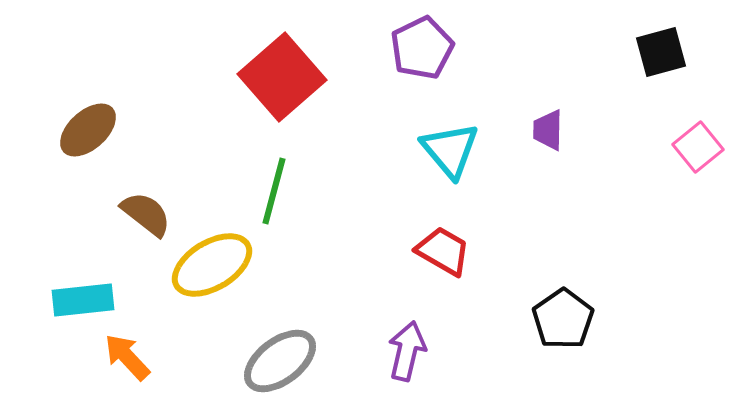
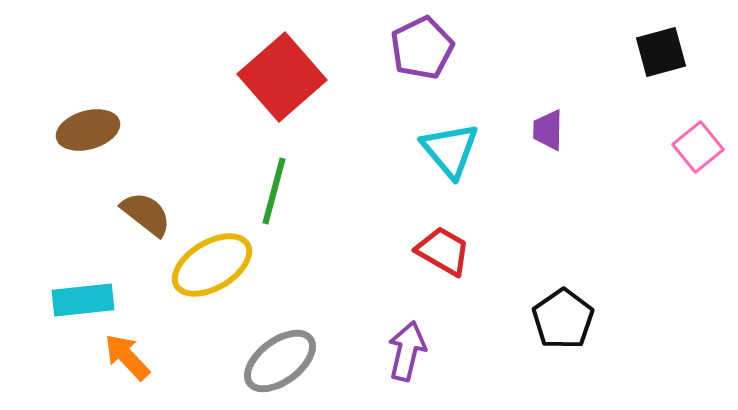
brown ellipse: rotated 26 degrees clockwise
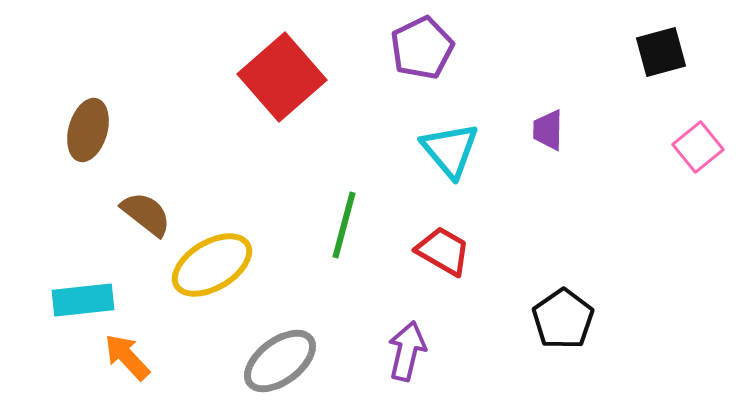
brown ellipse: rotated 58 degrees counterclockwise
green line: moved 70 px right, 34 px down
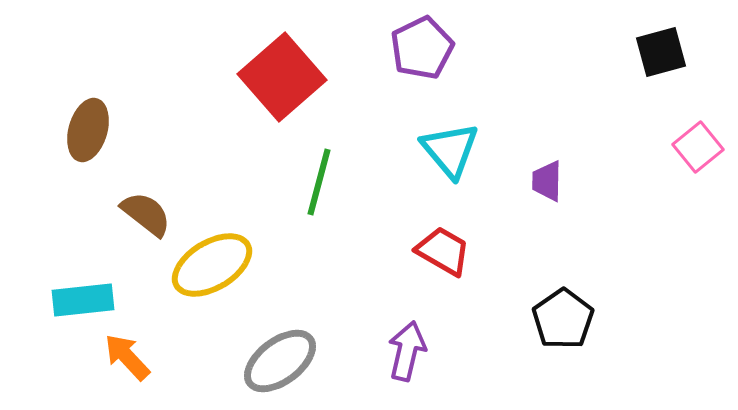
purple trapezoid: moved 1 px left, 51 px down
green line: moved 25 px left, 43 px up
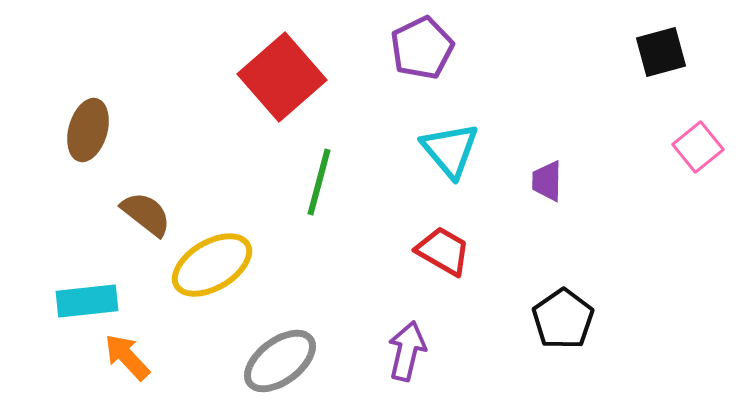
cyan rectangle: moved 4 px right, 1 px down
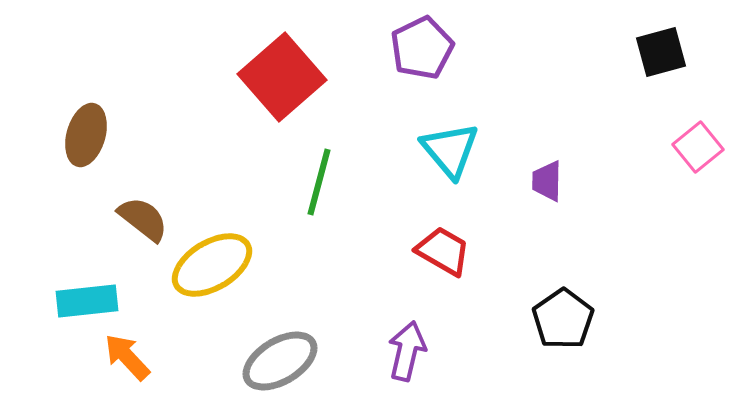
brown ellipse: moved 2 px left, 5 px down
brown semicircle: moved 3 px left, 5 px down
gray ellipse: rotated 6 degrees clockwise
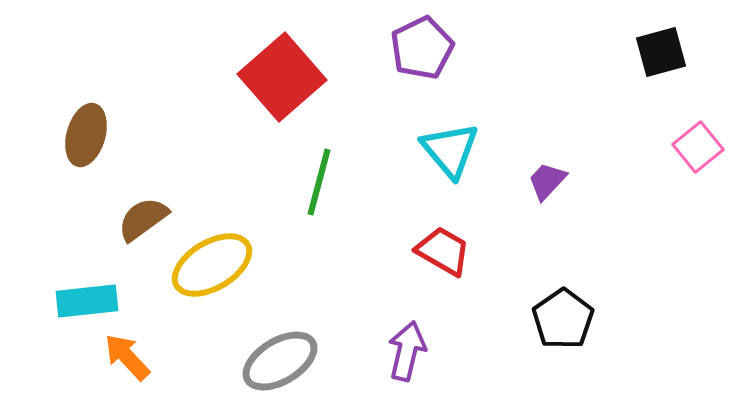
purple trapezoid: rotated 42 degrees clockwise
brown semicircle: rotated 74 degrees counterclockwise
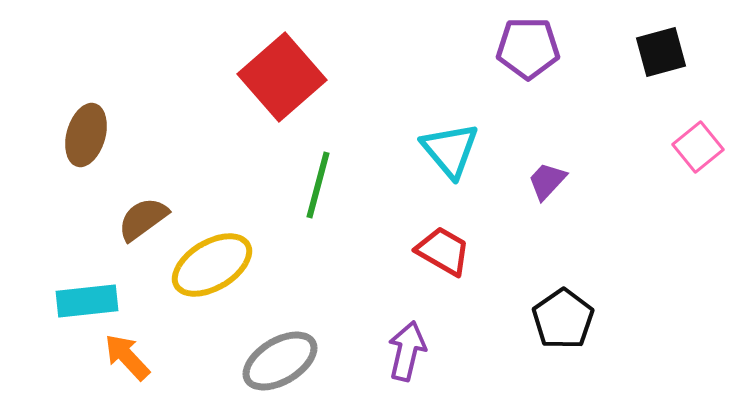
purple pentagon: moved 106 px right; rotated 26 degrees clockwise
green line: moved 1 px left, 3 px down
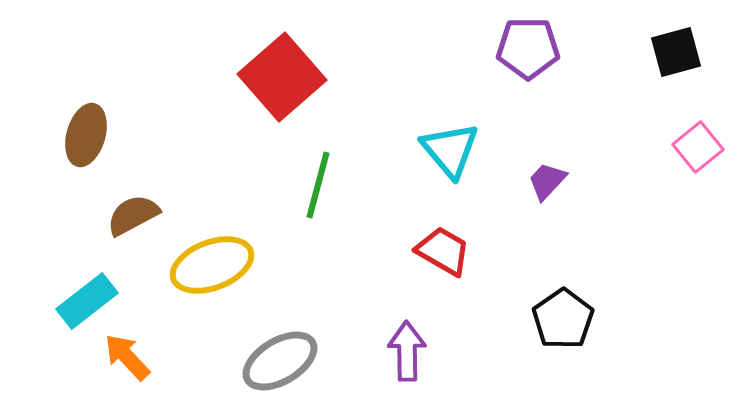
black square: moved 15 px right
brown semicircle: moved 10 px left, 4 px up; rotated 8 degrees clockwise
yellow ellipse: rotated 10 degrees clockwise
cyan rectangle: rotated 32 degrees counterclockwise
purple arrow: rotated 14 degrees counterclockwise
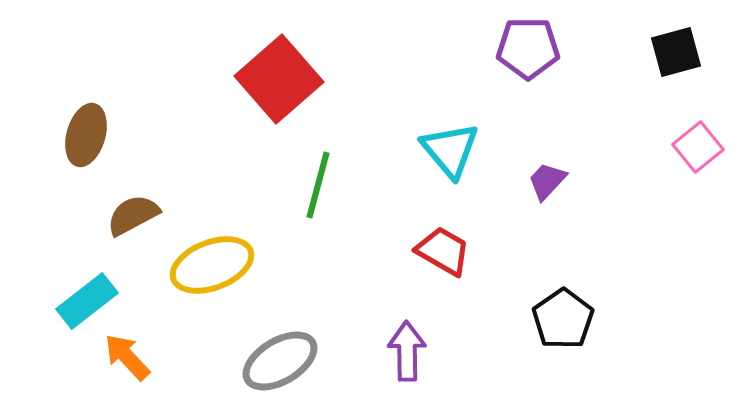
red square: moved 3 px left, 2 px down
